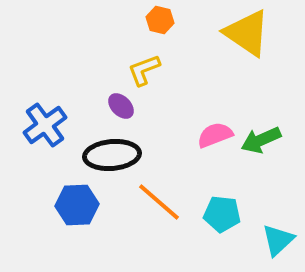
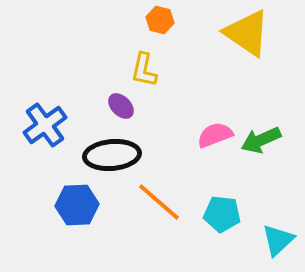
yellow L-shape: rotated 57 degrees counterclockwise
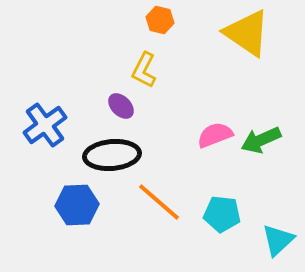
yellow L-shape: rotated 15 degrees clockwise
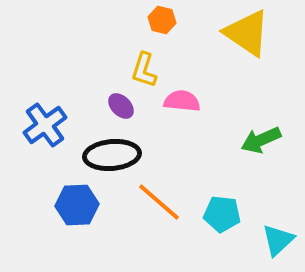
orange hexagon: moved 2 px right
yellow L-shape: rotated 9 degrees counterclockwise
pink semicircle: moved 33 px left, 34 px up; rotated 27 degrees clockwise
